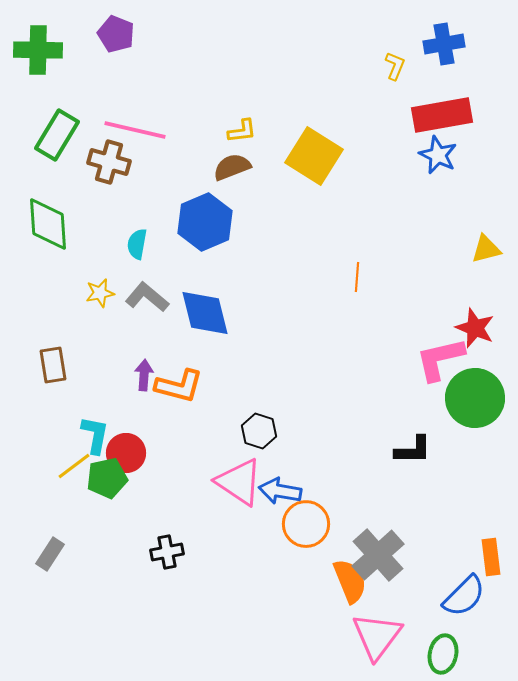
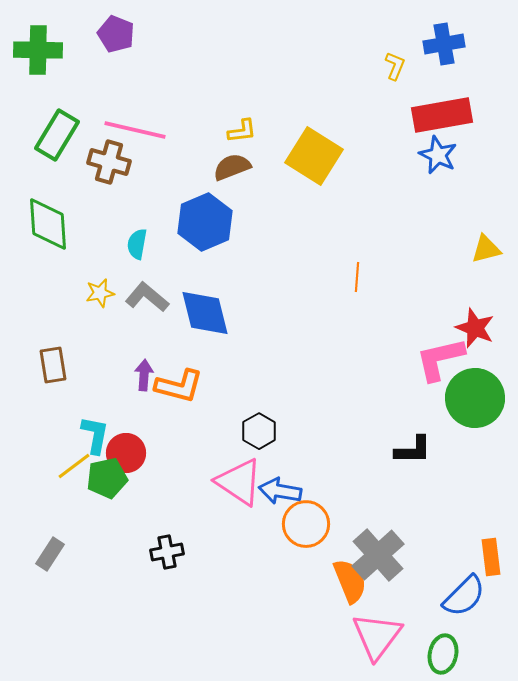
black hexagon at (259, 431): rotated 12 degrees clockwise
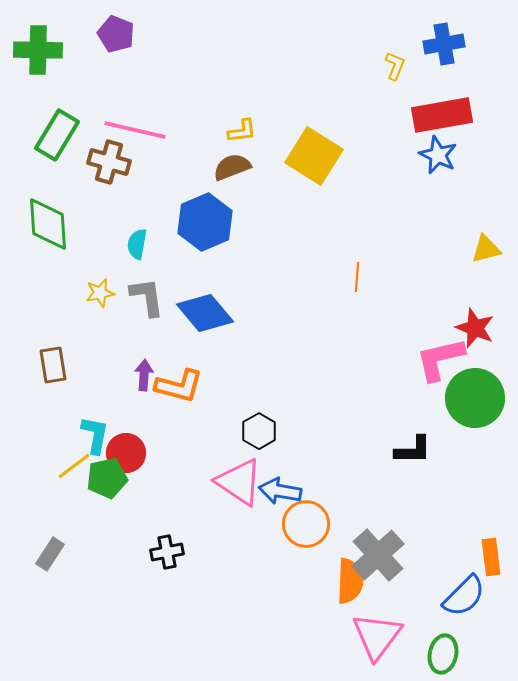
gray L-shape at (147, 297): rotated 42 degrees clockwise
blue diamond at (205, 313): rotated 26 degrees counterclockwise
orange semicircle at (350, 581): rotated 24 degrees clockwise
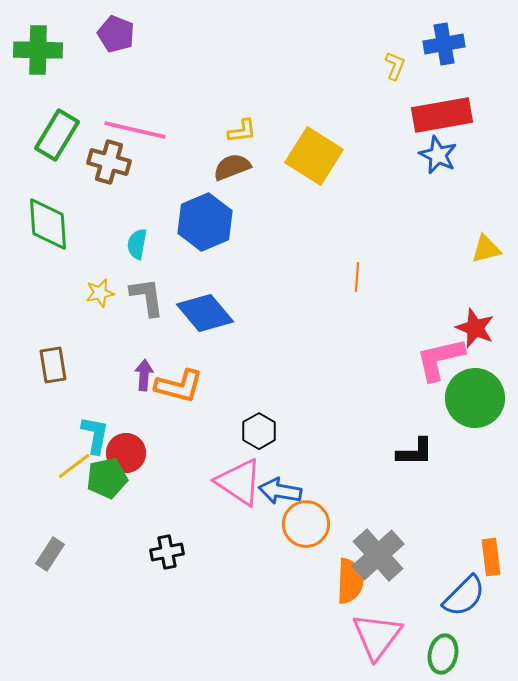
black L-shape at (413, 450): moved 2 px right, 2 px down
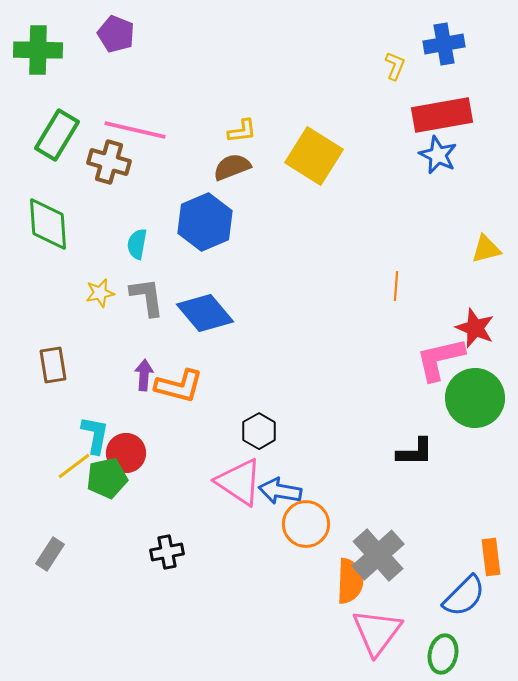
orange line at (357, 277): moved 39 px right, 9 px down
pink triangle at (377, 636): moved 4 px up
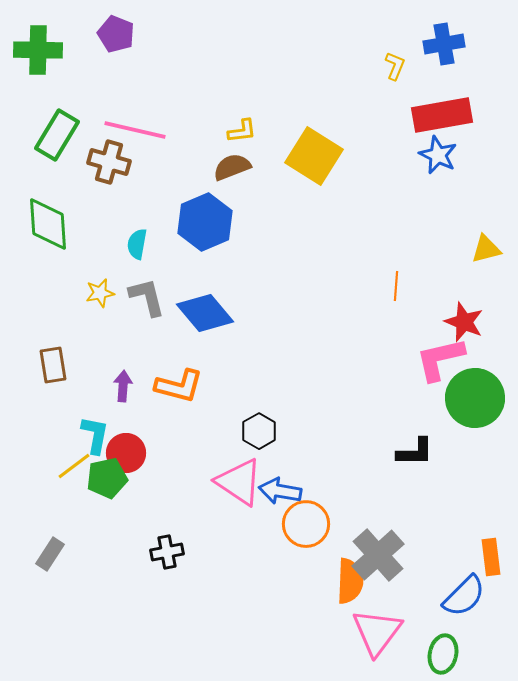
gray L-shape at (147, 297): rotated 6 degrees counterclockwise
red star at (475, 328): moved 11 px left, 6 px up
purple arrow at (144, 375): moved 21 px left, 11 px down
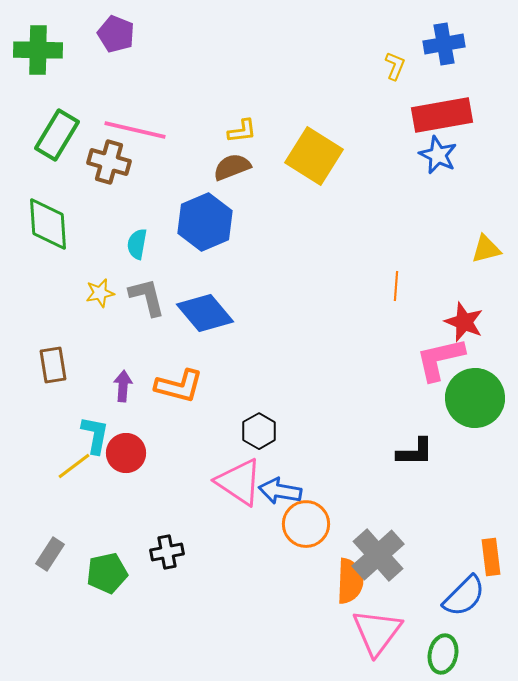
green pentagon at (107, 478): moved 95 px down
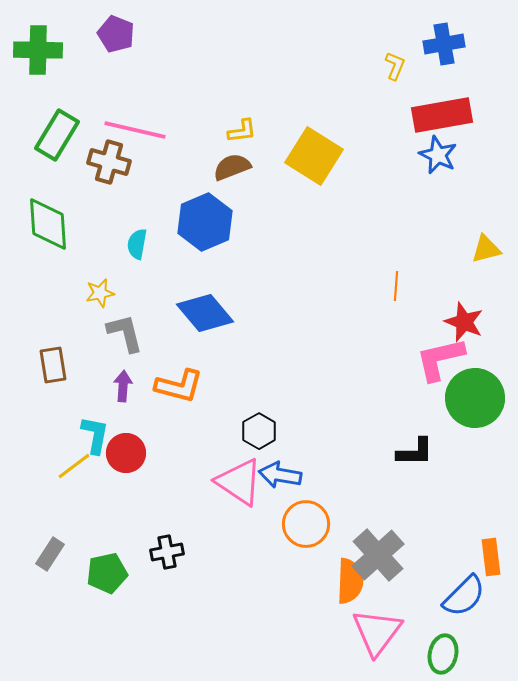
gray L-shape at (147, 297): moved 22 px left, 36 px down
blue arrow at (280, 491): moved 16 px up
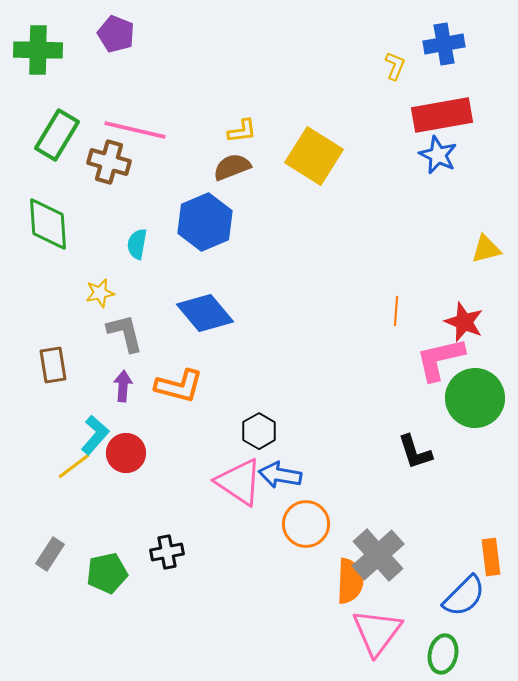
orange line at (396, 286): moved 25 px down
cyan L-shape at (95, 435): rotated 30 degrees clockwise
black L-shape at (415, 452): rotated 72 degrees clockwise
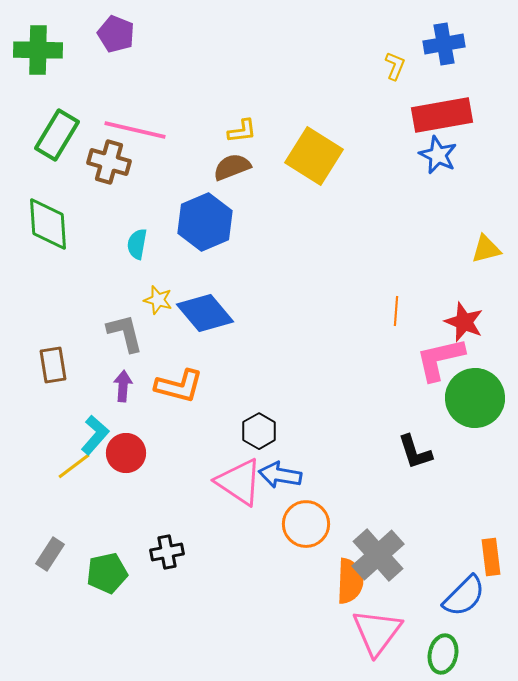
yellow star at (100, 293): moved 58 px right, 7 px down; rotated 28 degrees clockwise
